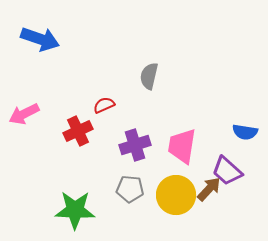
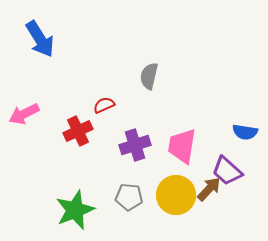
blue arrow: rotated 39 degrees clockwise
gray pentagon: moved 1 px left, 8 px down
green star: rotated 24 degrees counterclockwise
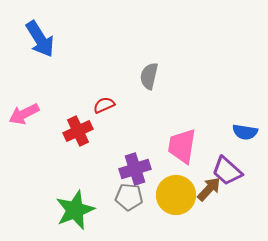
purple cross: moved 24 px down
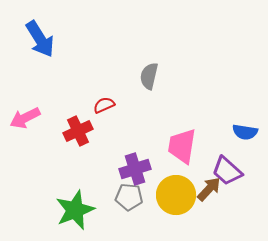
pink arrow: moved 1 px right, 4 px down
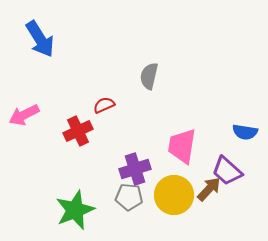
pink arrow: moved 1 px left, 3 px up
yellow circle: moved 2 px left
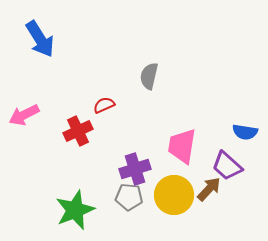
purple trapezoid: moved 5 px up
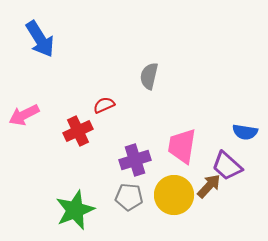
purple cross: moved 9 px up
brown arrow: moved 3 px up
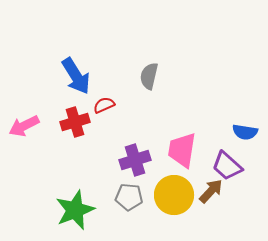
blue arrow: moved 36 px right, 37 px down
pink arrow: moved 11 px down
red cross: moved 3 px left, 9 px up; rotated 8 degrees clockwise
pink trapezoid: moved 4 px down
brown arrow: moved 2 px right, 5 px down
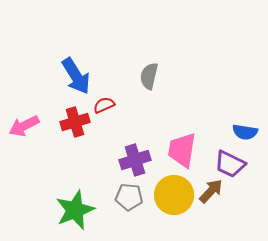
purple trapezoid: moved 3 px right, 2 px up; rotated 16 degrees counterclockwise
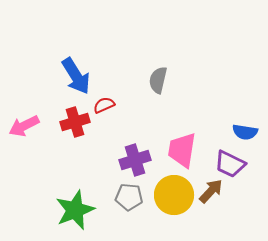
gray semicircle: moved 9 px right, 4 px down
